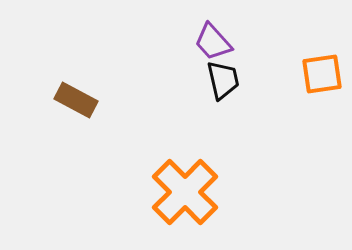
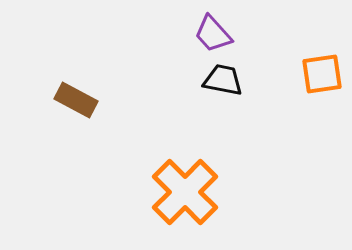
purple trapezoid: moved 8 px up
black trapezoid: rotated 66 degrees counterclockwise
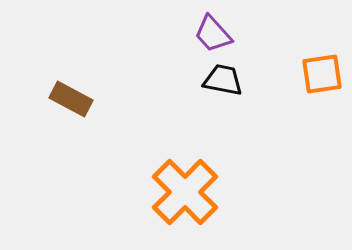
brown rectangle: moved 5 px left, 1 px up
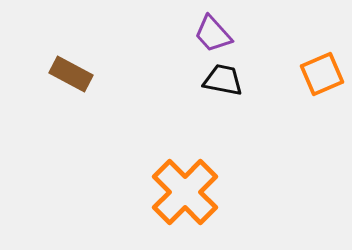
orange square: rotated 15 degrees counterclockwise
brown rectangle: moved 25 px up
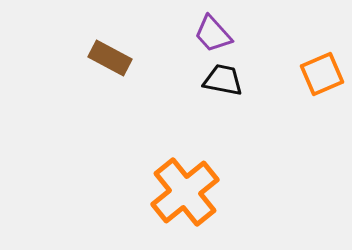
brown rectangle: moved 39 px right, 16 px up
orange cross: rotated 6 degrees clockwise
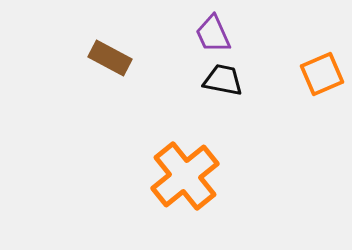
purple trapezoid: rotated 18 degrees clockwise
orange cross: moved 16 px up
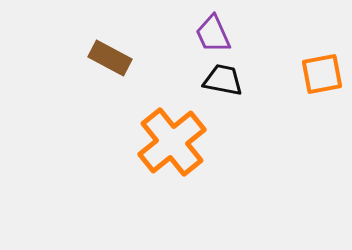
orange square: rotated 12 degrees clockwise
orange cross: moved 13 px left, 34 px up
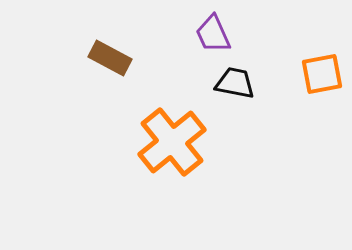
black trapezoid: moved 12 px right, 3 px down
